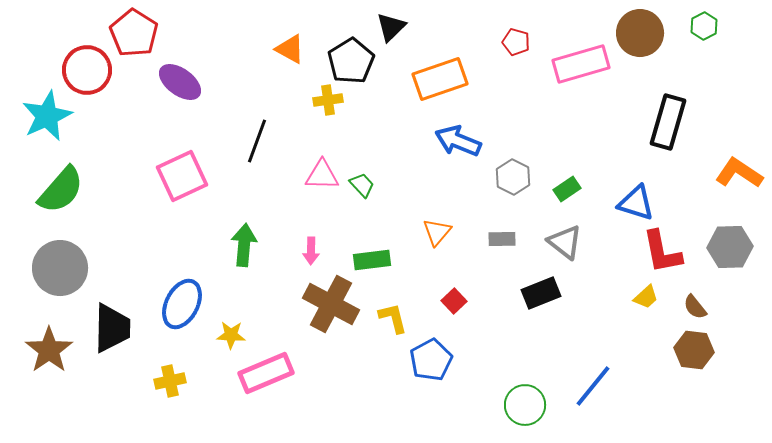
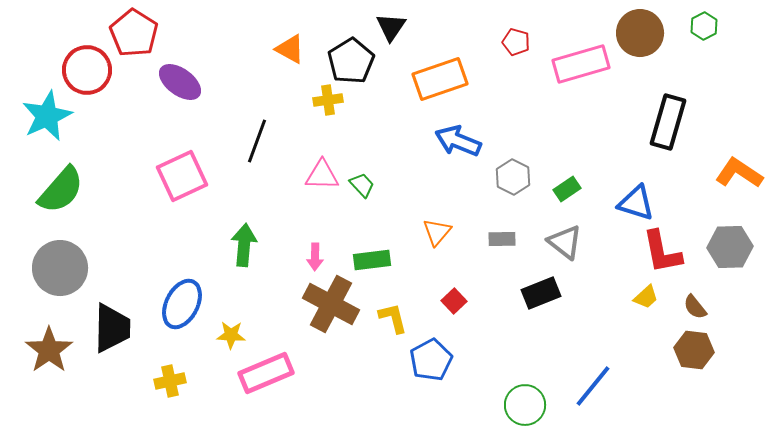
black triangle at (391, 27): rotated 12 degrees counterclockwise
pink arrow at (311, 251): moved 4 px right, 6 px down
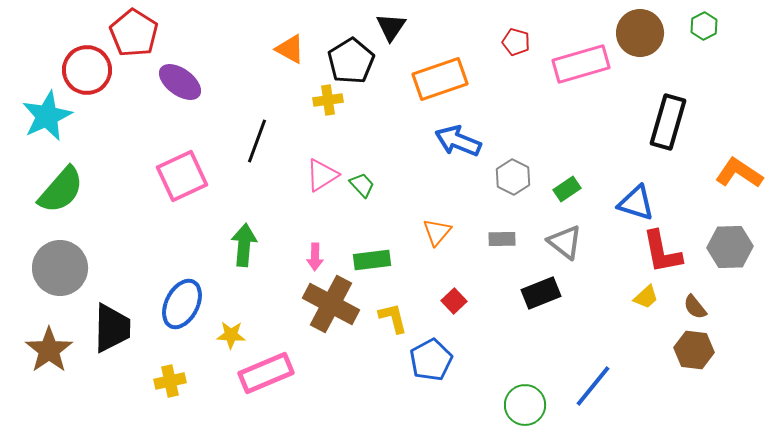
pink triangle at (322, 175): rotated 33 degrees counterclockwise
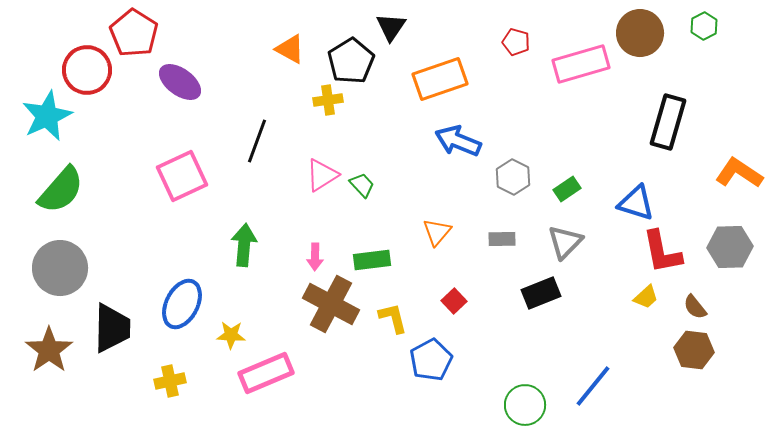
gray triangle at (565, 242): rotated 36 degrees clockwise
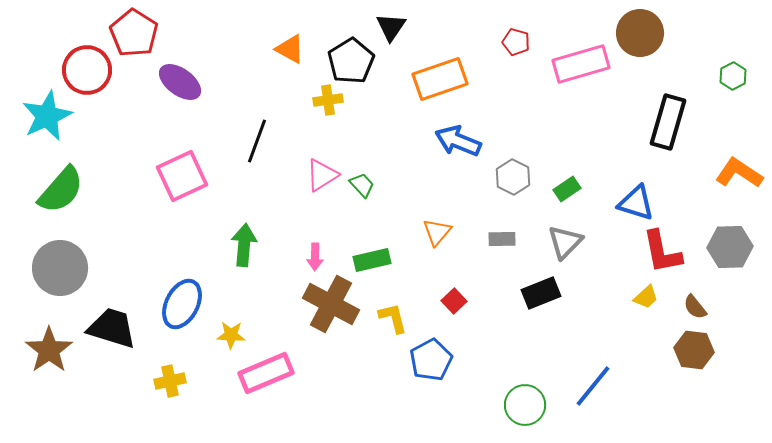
green hexagon at (704, 26): moved 29 px right, 50 px down
green rectangle at (372, 260): rotated 6 degrees counterclockwise
black trapezoid at (112, 328): rotated 74 degrees counterclockwise
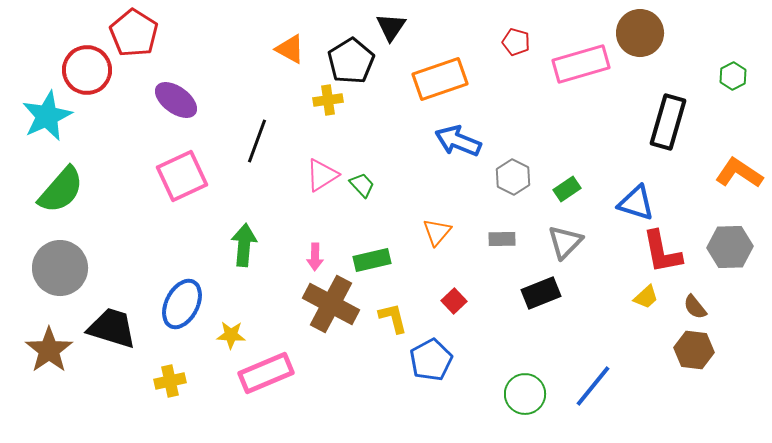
purple ellipse at (180, 82): moved 4 px left, 18 px down
green circle at (525, 405): moved 11 px up
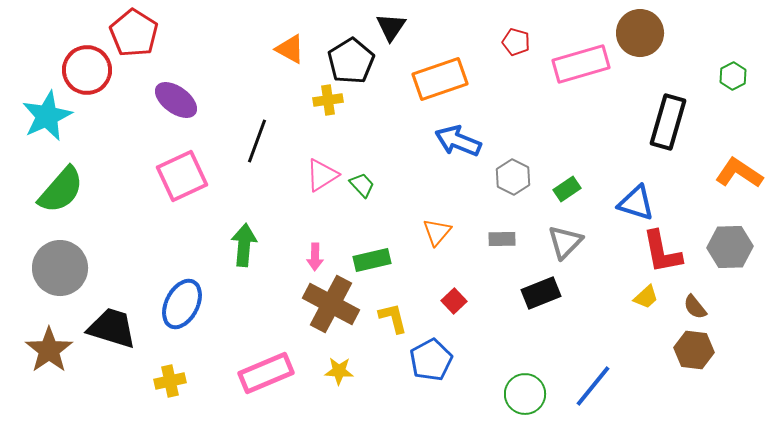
yellow star at (231, 335): moved 108 px right, 36 px down
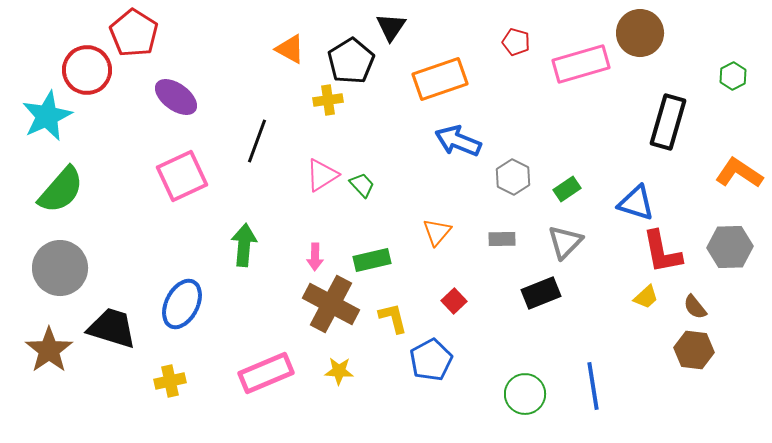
purple ellipse at (176, 100): moved 3 px up
blue line at (593, 386): rotated 48 degrees counterclockwise
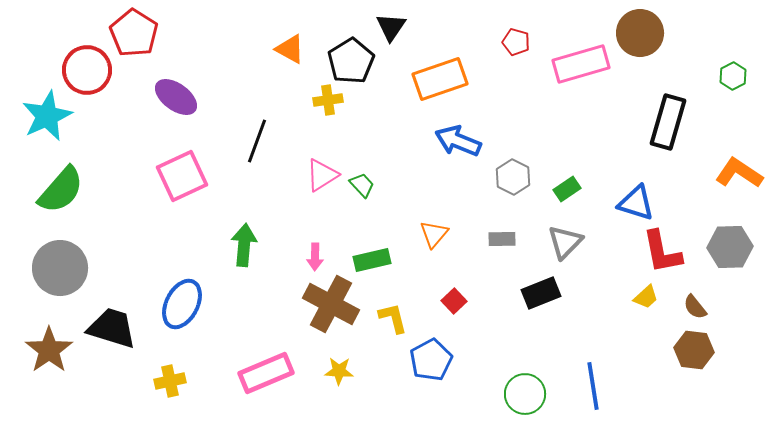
orange triangle at (437, 232): moved 3 px left, 2 px down
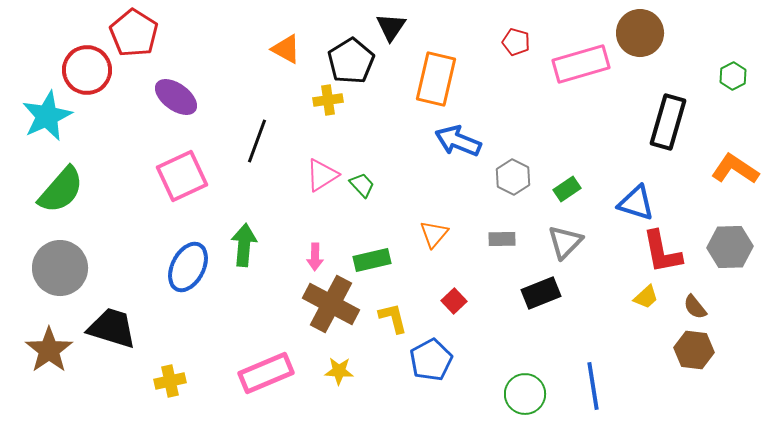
orange triangle at (290, 49): moved 4 px left
orange rectangle at (440, 79): moved 4 px left; rotated 58 degrees counterclockwise
orange L-shape at (739, 173): moved 4 px left, 4 px up
blue ellipse at (182, 304): moved 6 px right, 37 px up
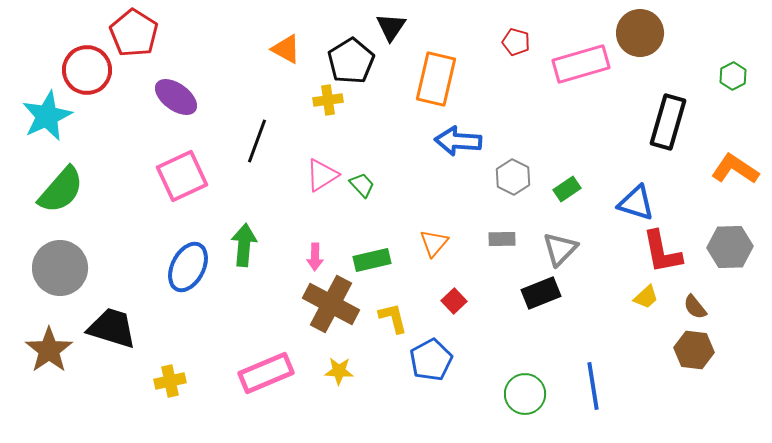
blue arrow at (458, 141): rotated 18 degrees counterclockwise
orange triangle at (434, 234): moved 9 px down
gray triangle at (565, 242): moved 5 px left, 7 px down
